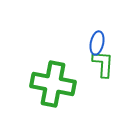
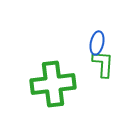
green cross: rotated 18 degrees counterclockwise
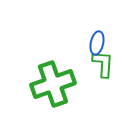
green cross: rotated 12 degrees counterclockwise
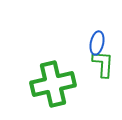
green cross: rotated 6 degrees clockwise
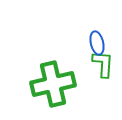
blue ellipse: rotated 25 degrees counterclockwise
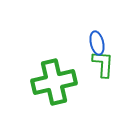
green cross: moved 1 px right, 2 px up
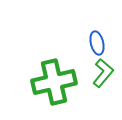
green L-shape: moved 9 px down; rotated 36 degrees clockwise
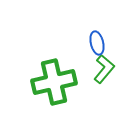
green L-shape: moved 1 px right, 4 px up
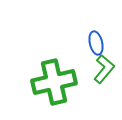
blue ellipse: moved 1 px left
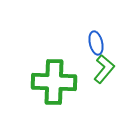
green cross: rotated 15 degrees clockwise
